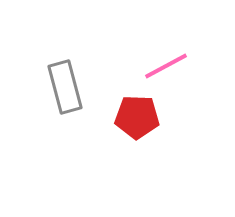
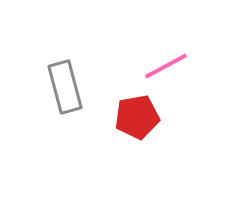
red pentagon: rotated 12 degrees counterclockwise
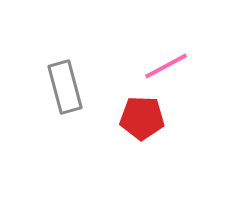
red pentagon: moved 5 px right, 1 px down; rotated 12 degrees clockwise
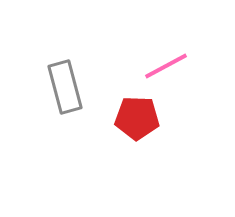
red pentagon: moved 5 px left
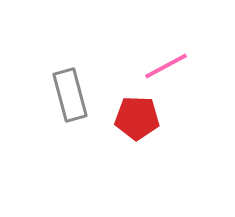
gray rectangle: moved 5 px right, 8 px down
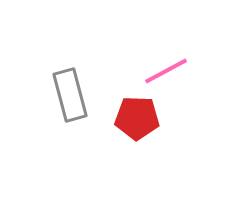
pink line: moved 5 px down
